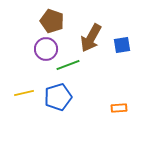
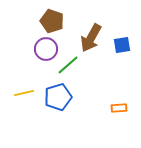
green line: rotated 20 degrees counterclockwise
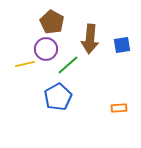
brown pentagon: moved 1 px down; rotated 10 degrees clockwise
brown arrow: moved 1 px left, 1 px down; rotated 24 degrees counterclockwise
yellow line: moved 1 px right, 29 px up
blue pentagon: rotated 12 degrees counterclockwise
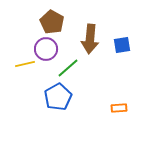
green line: moved 3 px down
